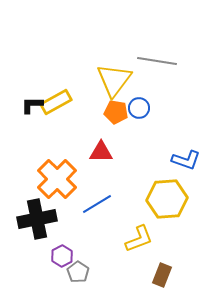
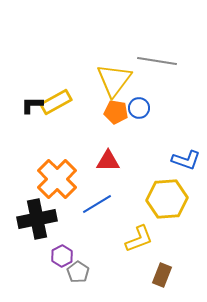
red triangle: moved 7 px right, 9 px down
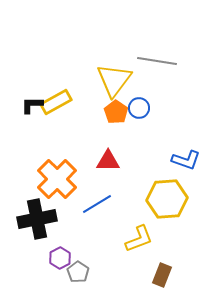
orange pentagon: rotated 25 degrees clockwise
purple hexagon: moved 2 px left, 2 px down
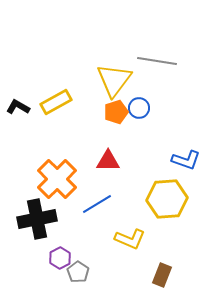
black L-shape: moved 14 px left, 2 px down; rotated 30 degrees clockwise
orange pentagon: rotated 20 degrees clockwise
yellow L-shape: moved 9 px left; rotated 44 degrees clockwise
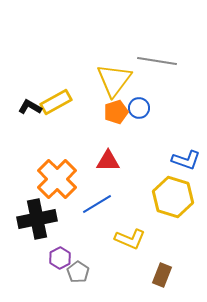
black L-shape: moved 12 px right
yellow hexagon: moved 6 px right, 2 px up; rotated 21 degrees clockwise
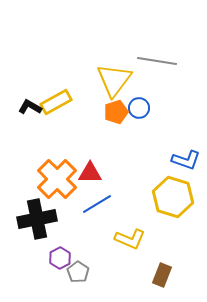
red triangle: moved 18 px left, 12 px down
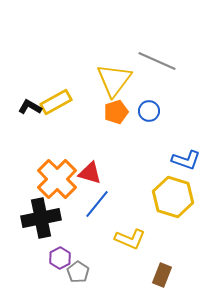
gray line: rotated 15 degrees clockwise
blue circle: moved 10 px right, 3 px down
red triangle: rotated 15 degrees clockwise
blue line: rotated 20 degrees counterclockwise
black cross: moved 4 px right, 1 px up
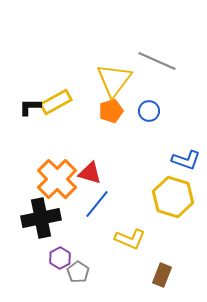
black L-shape: rotated 30 degrees counterclockwise
orange pentagon: moved 5 px left, 1 px up
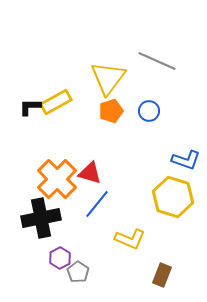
yellow triangle: moved 6 px left, 2 px up
